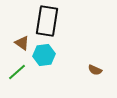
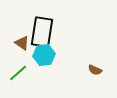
black rectangle: moved 5 px left, 11 px down
green line: moved 1 px right, 1 px down
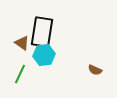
green line: moved 2 px right, 1 px down; rotated 24 degrees counterclockwise
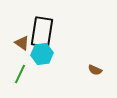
cyan hexagon: moved 2 px left, 1 px up
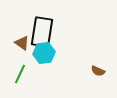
cyan hexagon: moved 2 px right, 1 px up
brown semicircle: moved 3 px right, 1 px down
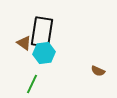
brown triangle: moved 2 px right
green line: moved 12 px right, 10 px down
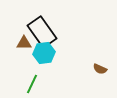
black rectangle: rotated 44 degrees counterclockwise
brown triangle: rotated 35 degrees counterclockwise
brown semicircle: moved 2 px right, 2 px up
